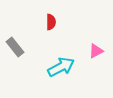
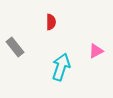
cyan arrow: rotated 44 degrees counterclockwise
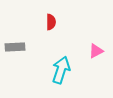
gray rectangle: rotated 54 degrees counterclockwise
cyan arrow: moved 3 px down
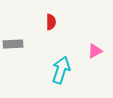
gray rectangle: moved 2 px left, 3 px up
pink triangle: moved 1 px left
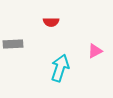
red semicircle: rotated 91 degrees clockwise
cyan arrow: moved 1 px left, 2 px up
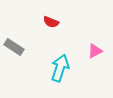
red semicircle: rotated 21 degrees clockwise
gray rectangle: moved 1 px right, 3 px down; rotated 36 degrees clockwise
